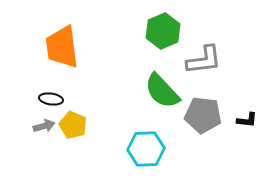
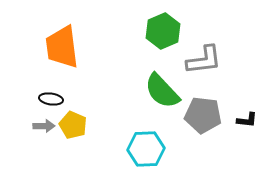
gray arrow: rotated 15 degrees clockwise
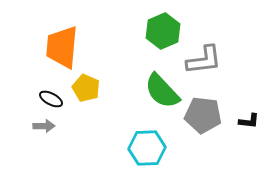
orange trapezoid: rotated 12 degrees clockwise
black ellipse: rotated 20 degrees clockwise
black L-shape: moved 2 px right, 1 px down
yellow pentagon: moved 13 px right, 37 px up
cyan hexagon: moved 1 px right, 1 px up
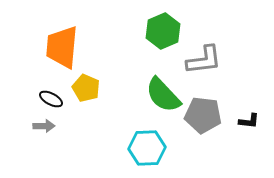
green semicircle: moved 1 px right, 4 px down
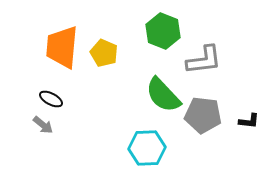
green hexagon: rotated 16 degrees counterclockwise
yellow pentagon: moved 18 px right, 35 px up
gray arrow: moved 1 px left, 1 px up; rotated 40 degrees clockwise
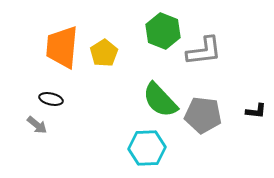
yellow pentagon: rotated 16 degrees clockwise
gray L-shape: moved 9 px up
green semicircle: moved 3 px left, 5 px down
black ellipse: rotated 15 degrees counterclockwise
black L-shape: moved 7 px right, 10 px up
gray arrow: moved 6 px left
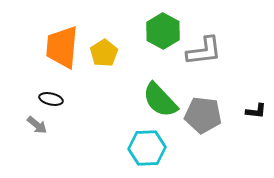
green hexagon: rotated 8 degrees clockwise
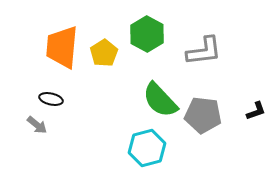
green hexagon: moved 16 px left, 3 px down
black L-shape: rotated 25 degrees counterclockwise
cyan hexagon: rotated 12 degrees counterclockwise
